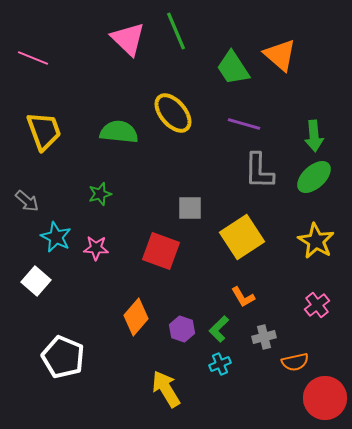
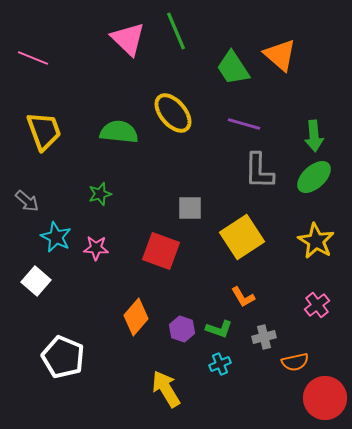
green L-shape: rotated 116 degrees counterclockwise
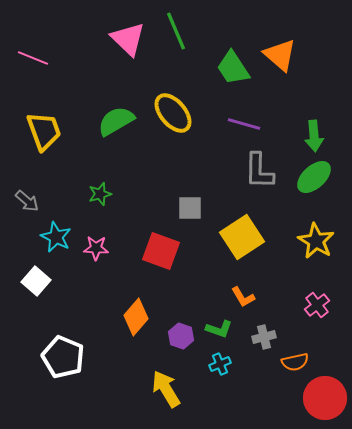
green semicircle: moved 3 px left, 11 px up; rotated 36 degrees counterclockwise
purple hexagon: moved 1 px left, 7 px down
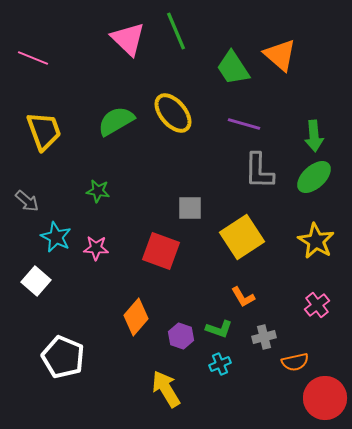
green star: moved 2 px left, 3 px up; rotated 25 degrees clockwise
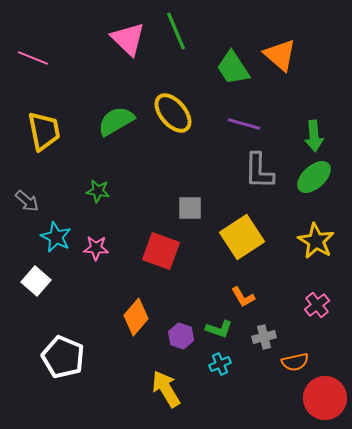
yellow trapezoid: rotated 9 degrees clockwise
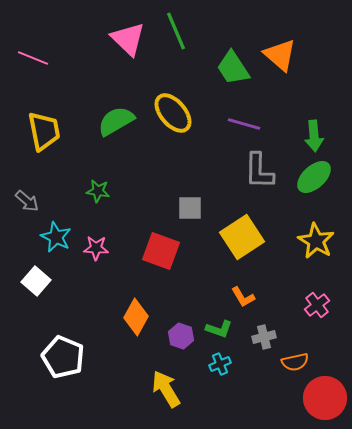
orange diamond: rotated 12 degrees counterclockwise
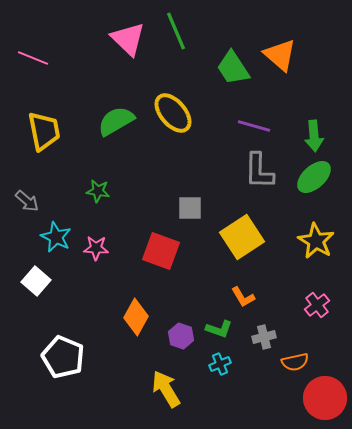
purple line: moved 10 px right, 2 px down
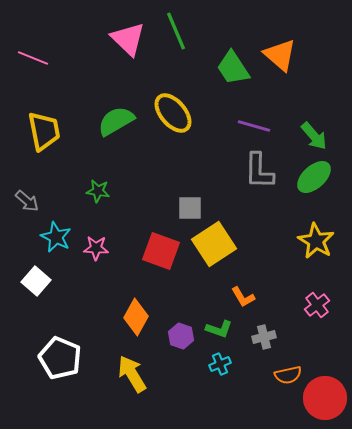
green arrow: rotated 36 degrees counterclockwise
yellow square: moved 28 px left, 7 px down
white pentagon: moved 3 px left, 1 px down
orange semicircle: moved 7 px left, 13 px down
yellow arrow: moved 34 px left, 15 px up
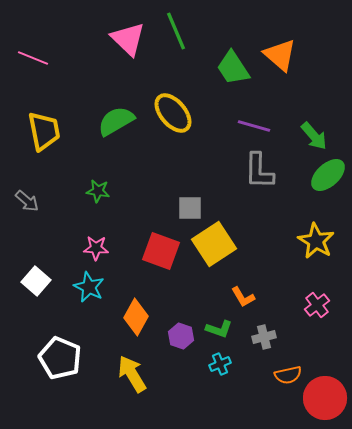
green ellipse: moved 14 px right, 2 px up
cyan star: moved 33 px right, 50 px down
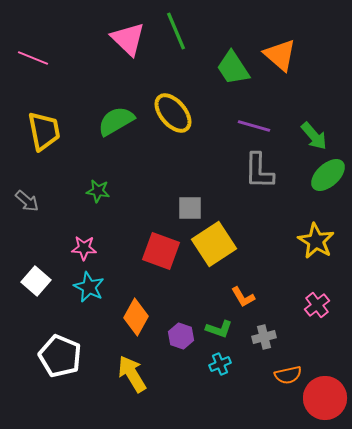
pink star: moved 12 px left
white pentagon: moved 2 px up
